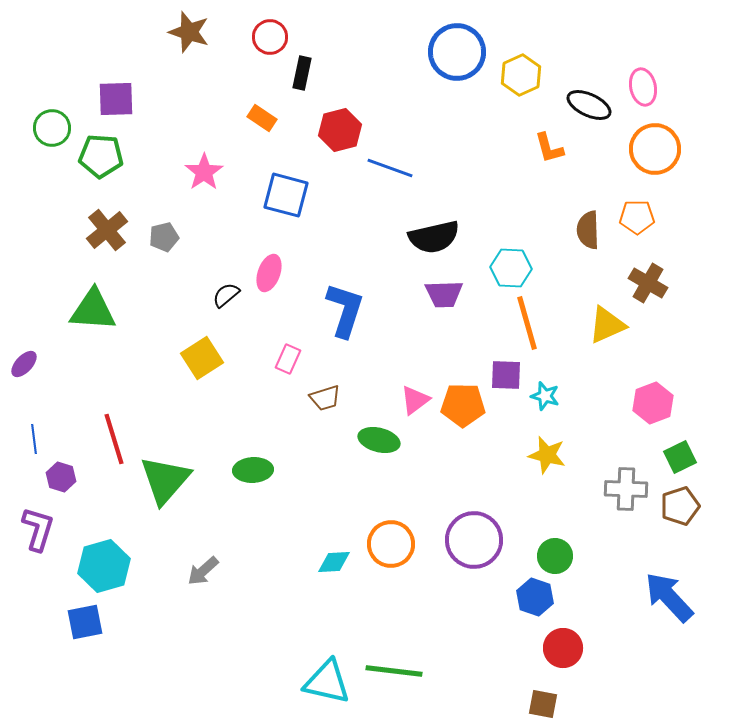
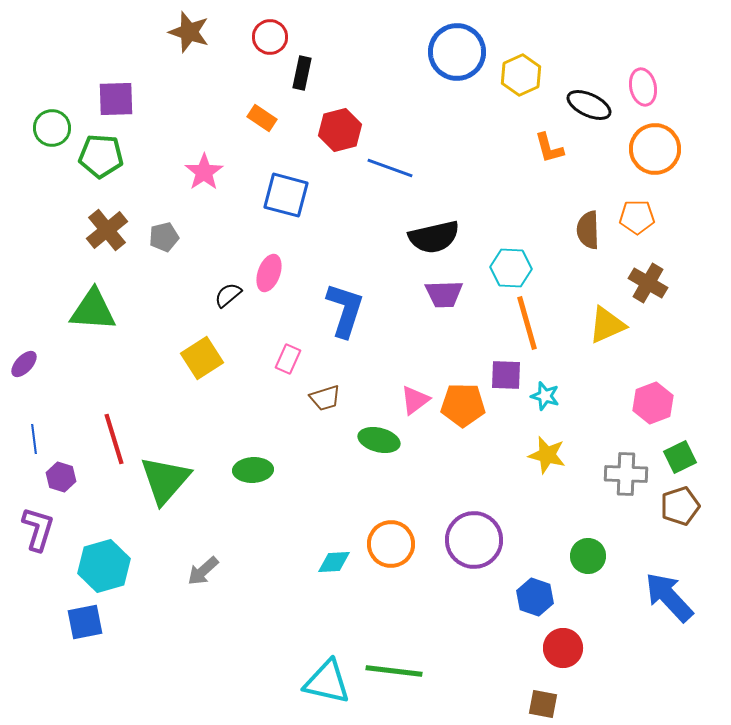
black semicircle at (226, 295): moved 2 px right
gray cross at (626, 489): moved 15 px up
green circle at (555, 556): moved 33 px right
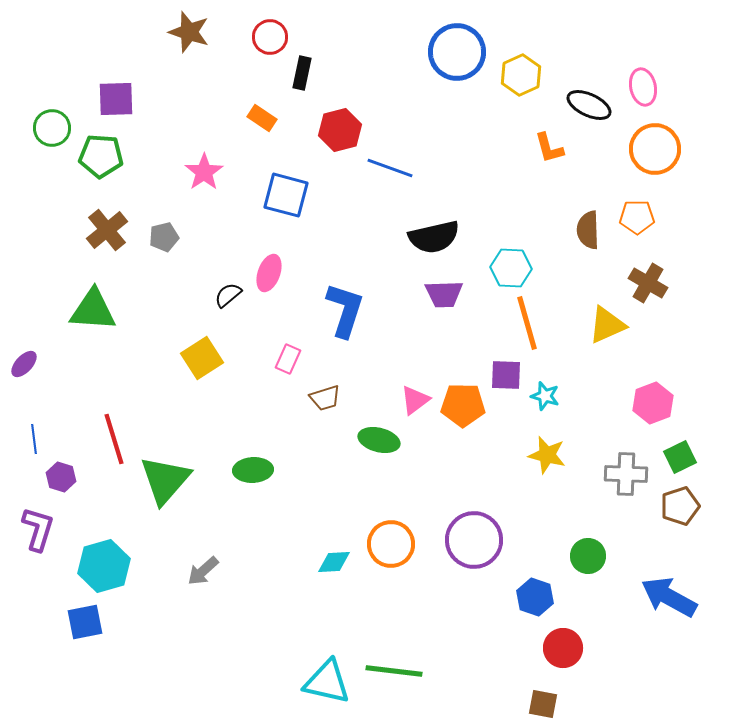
blue arrow at (669, 597): rotated 18 degrees counterclockwise
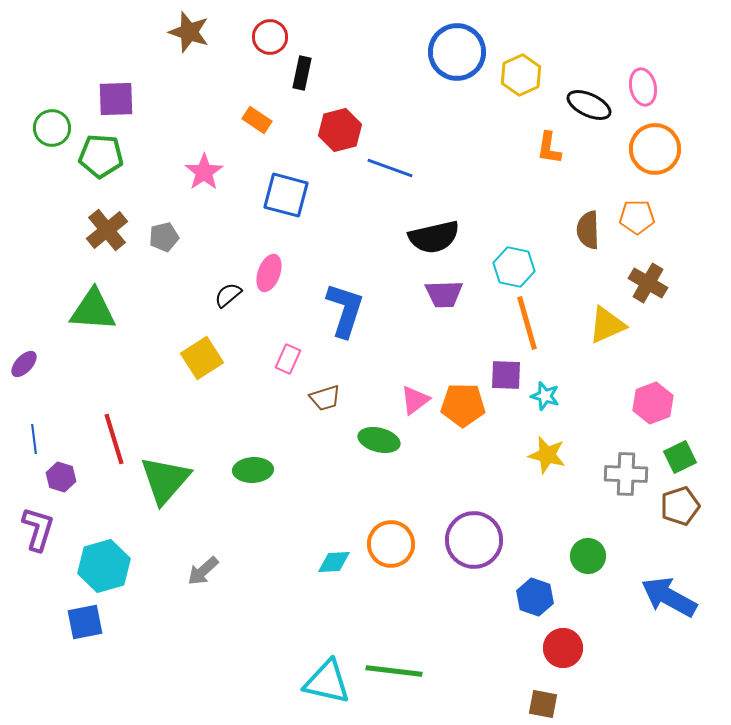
orange rectangle at (262, 118): moved 5 px left, 2 px down
orange L-shape at (549, 148): rotated 24 degrees clockwise
cyan hexagon at (511, 268): moved 3 px right, 1 px up; rotated 9 degrees clockwise
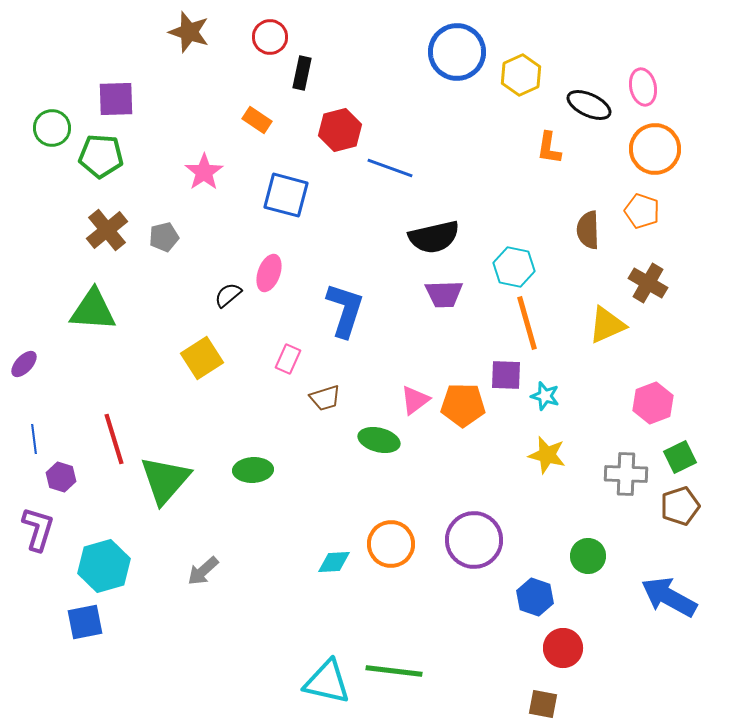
orange pentagon at (637, 217): moved 5 px right, 6 px up; rotated 20 degrees clockwise
